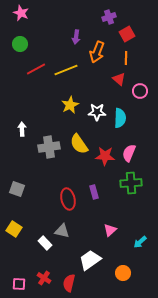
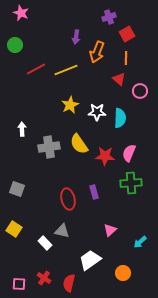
green circle: moved 5 px left, 1 px down
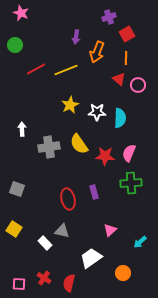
pink circle: moved 2 px left, 6 px up
white trapezoid: moved 1 px right, 2 px up
